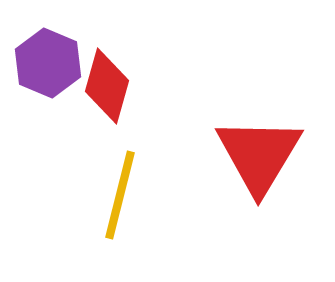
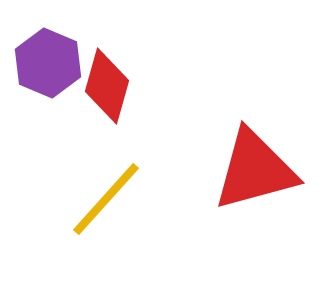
red triangle: moved 4 px left, 15 px down; rotated 44 degrees clockwise
yellow line: moved 14 px left, 4 px down; rotated 28 degrees clockwise
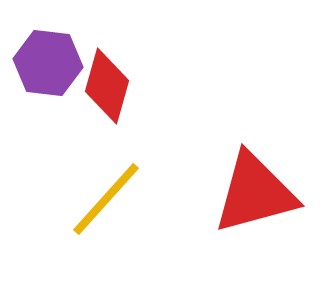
purple hexagon: rotated 16 degrees counterclockwise
red triangle: moved 23 px down
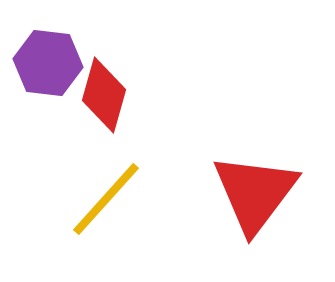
red diamond: moved 3 px left, 9 px down
red triangle: rotated 38 degrees counterclockwise
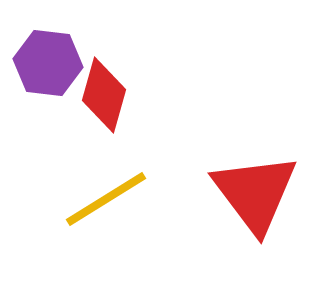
red triangle: rotated 14 degrees counterclockwise
yellow line: rotated 16 degrees clockwise
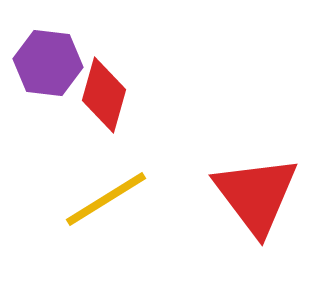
red triangle: moved 1 px right, 2 px down
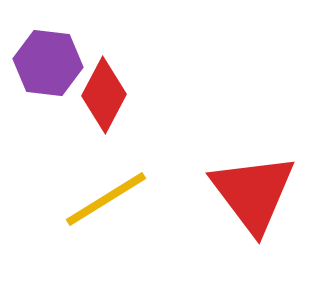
red diamond: rotated 12 degrees clockwise
red triangle: moved 3 px left, 2 px up
